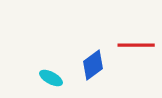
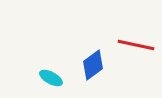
red line: rotated 12 degrees clockwise
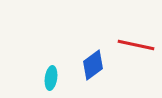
cyan ellipse: rotated 70 degrees clockwise
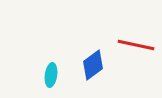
cyan ellipse: moved 3 px up
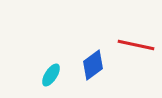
cyan ellipse: rotated 25 degrees clockwise
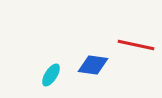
blue diamond: rotated 44 degrees clockwise
